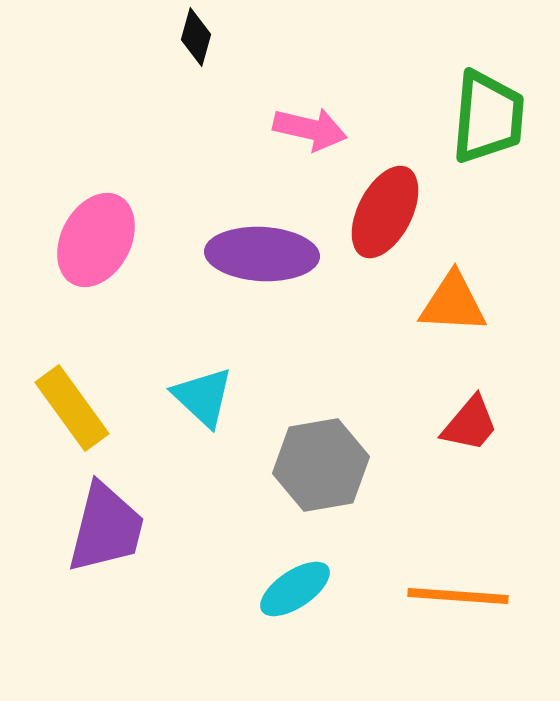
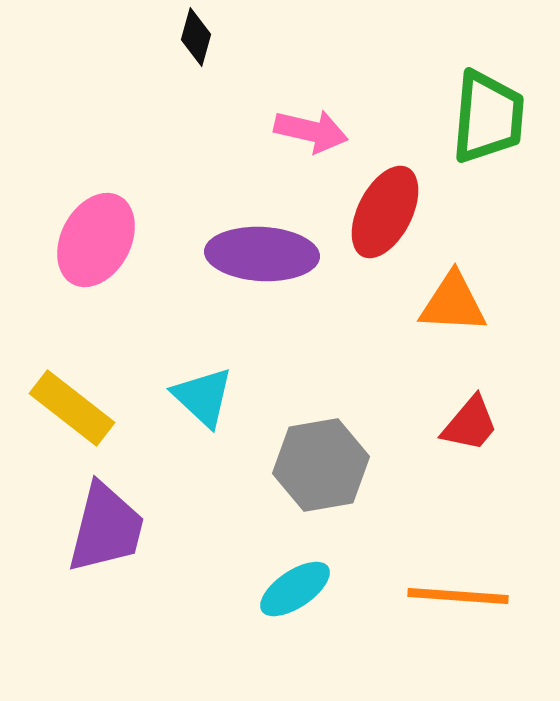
pink arrow: moved 1 px right, 2 px down
yellow rectangle: rotated 16 degrees counterclockwise
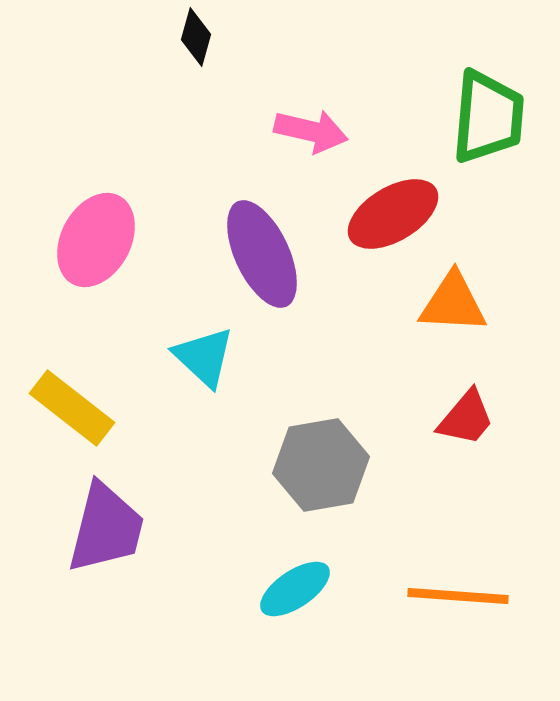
red ellipse: moved 8 px right, 2 px down; rotated 32 degrees clockwise
purple ellipse: rotated 62 degrees clockwise
cyan triangle: moved 1 px right, 40 px up
red trapezoid: moved 4 px left, 6 px up
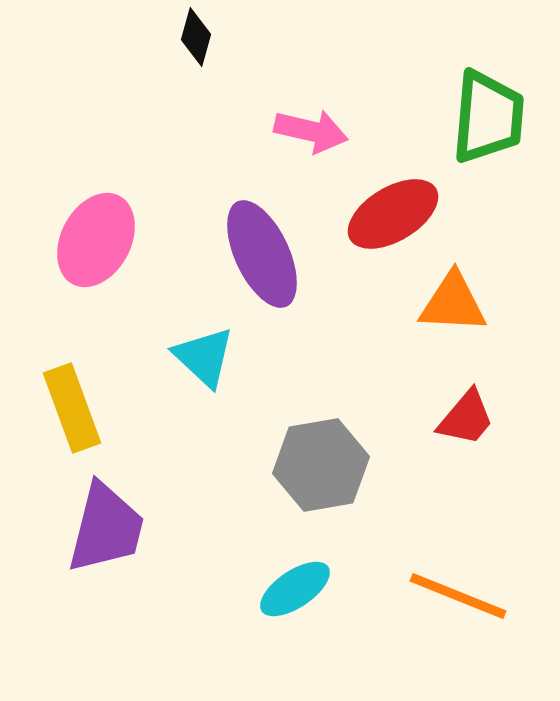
yellow rectangle: rotated 32 degrees clockwise
orange line: rotated 18 degrees clockwise
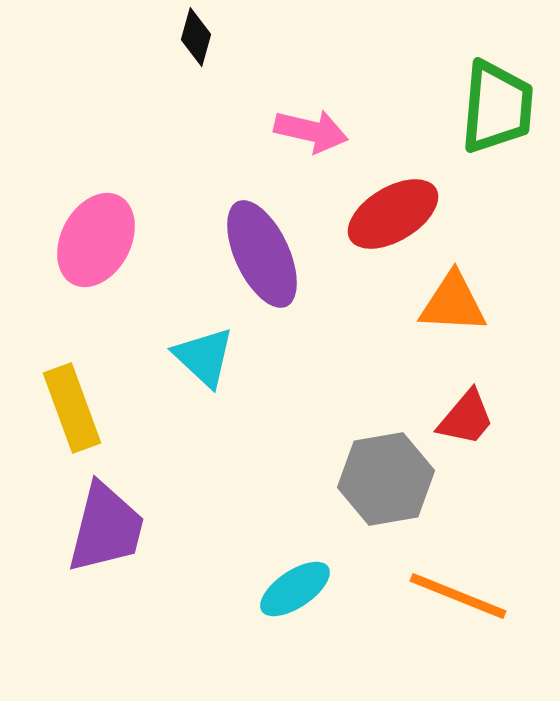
green trapezoid: moved 9 px right, 10 px up
gray hexagon: moved 65 px right, 14 px down
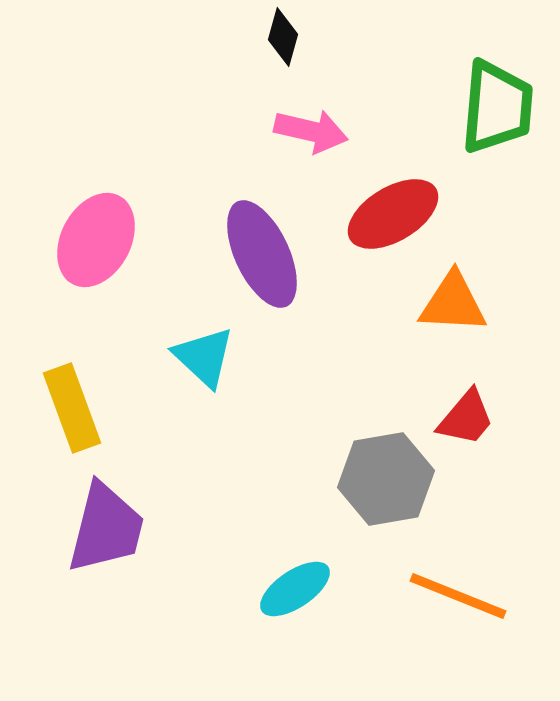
black diamond: moved 87 px right
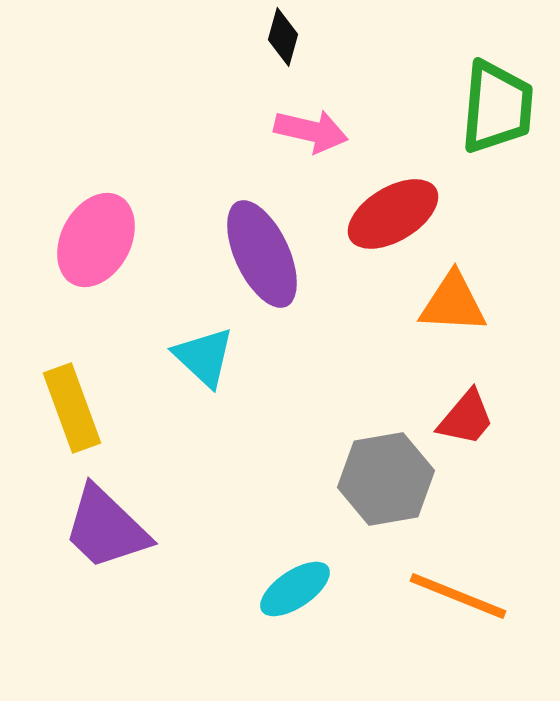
purple trapezoid: rotated 120 degrees clockwise
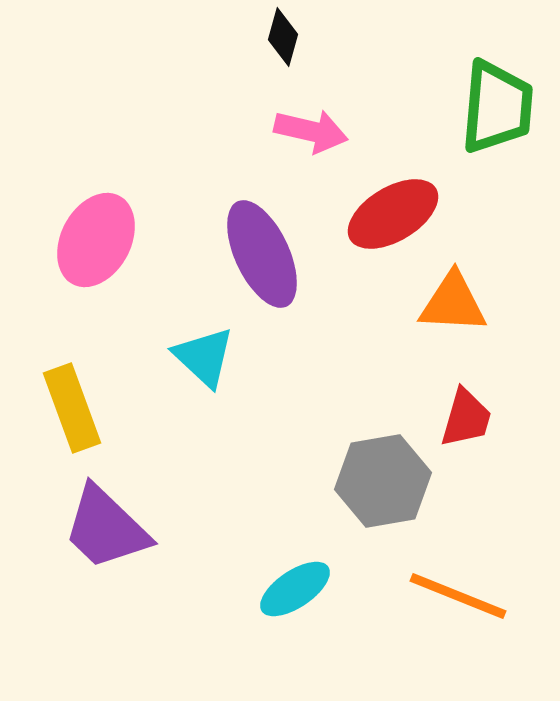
red trapezoid: rotated 24 degrees counterclockwise
gray hexagon: moved 3 px left, 2 px down
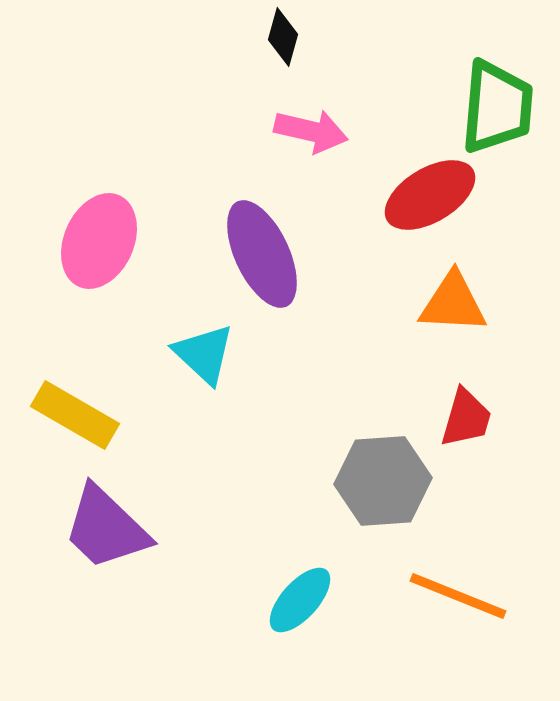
red ellipse: moved 37 px right, 19 px up
pink ellipse: moved 3 px right, 1 px down; rotated 4 degrees counterclockwise
cyan triangle: moved 3 px up
yellow rectangle: moved 3 px right, 7 px down; rotated 40 degrees counterclockwise
gray hexagon: rotated 6 degrees clockwise
cyan ellipse: moved 5 px right, 11 px down; rotated 14 degrees counterclockwise
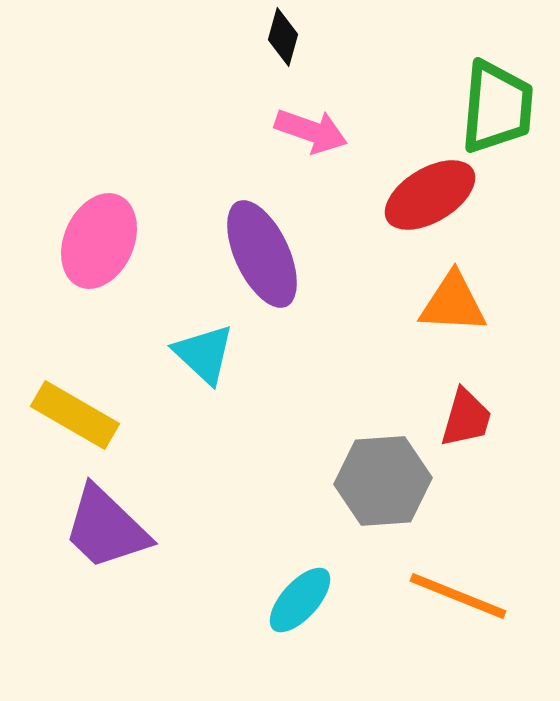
pink arrow: rotated 6 degrees clockwise
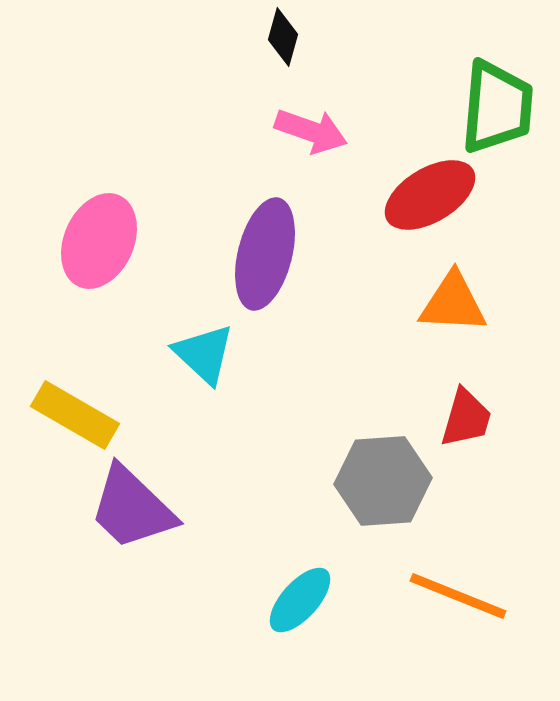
purple ellipse: moved 3 px right; rotated 39 degrees clockwise
purple trapezoid: moved 26 px right, 20 px up
